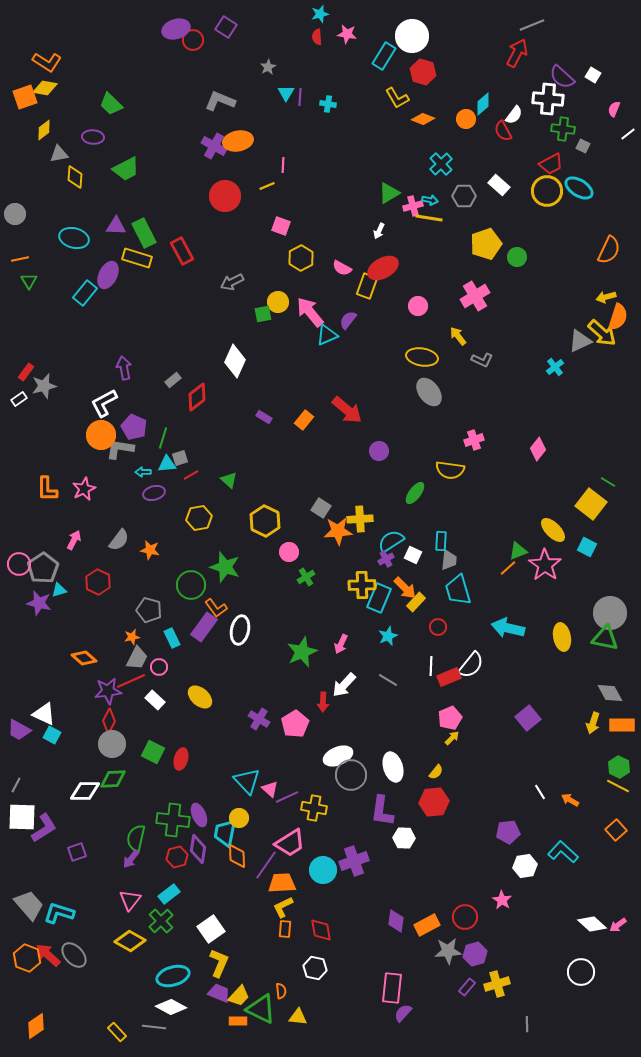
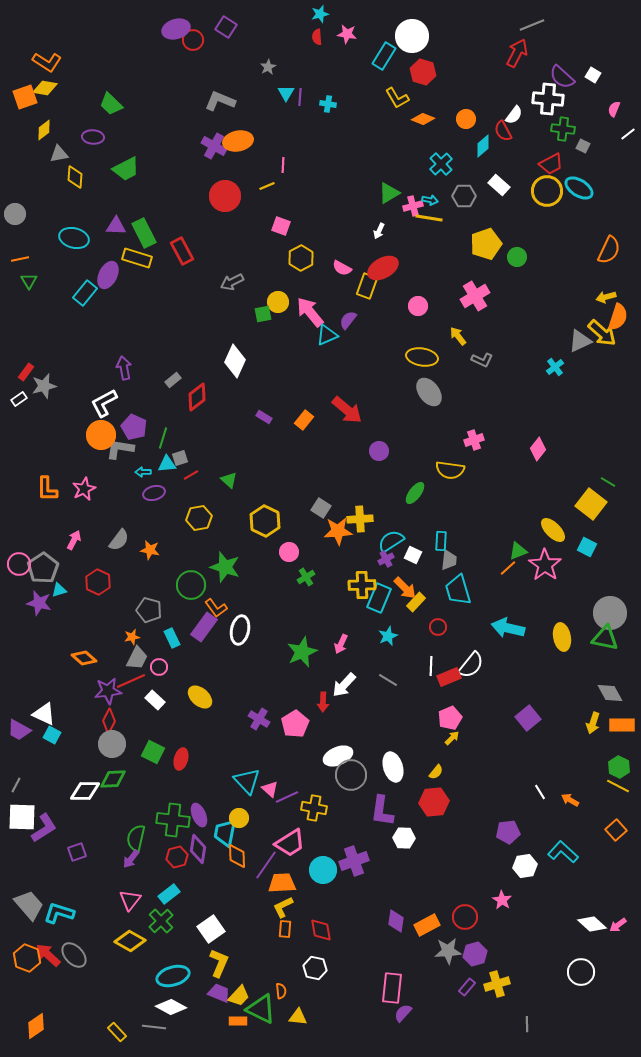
cyan diamond at (483, 104): moved 42 px down
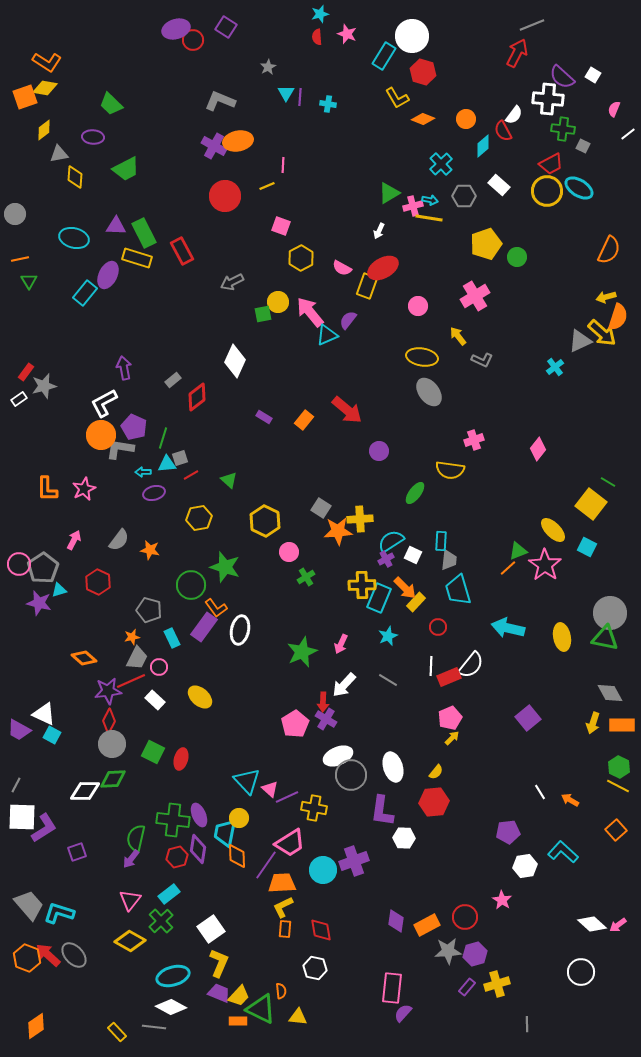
pink star at (347, 34): rotated 12 degrees clockwise
purple cross at (259, 719): moved 67 px right
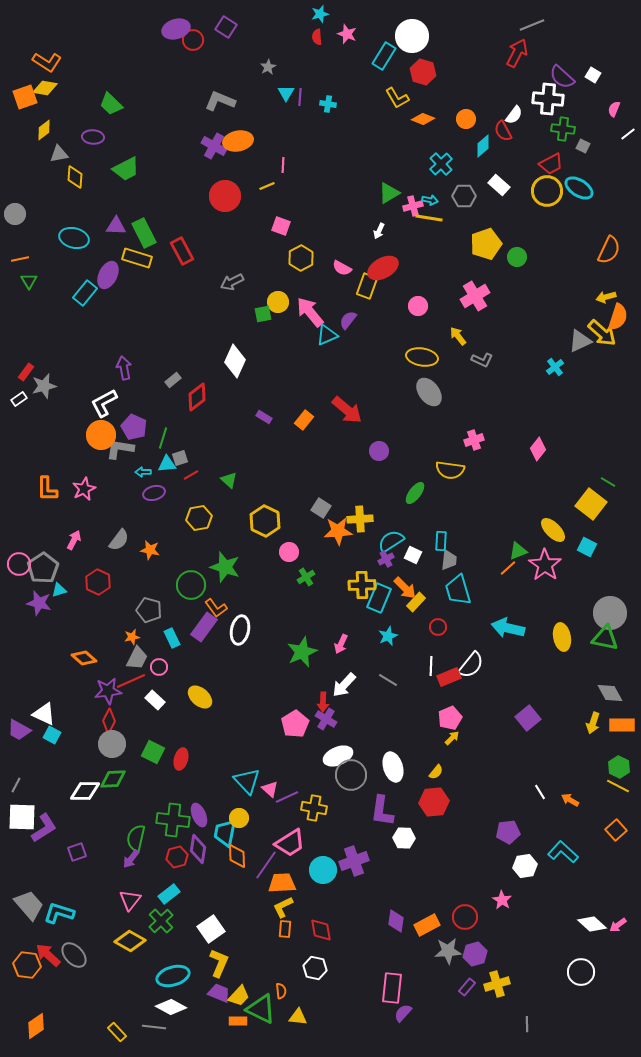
orange hexagon at (27, 958): moved 7 px down; rotated 12 degrees counterclockwise
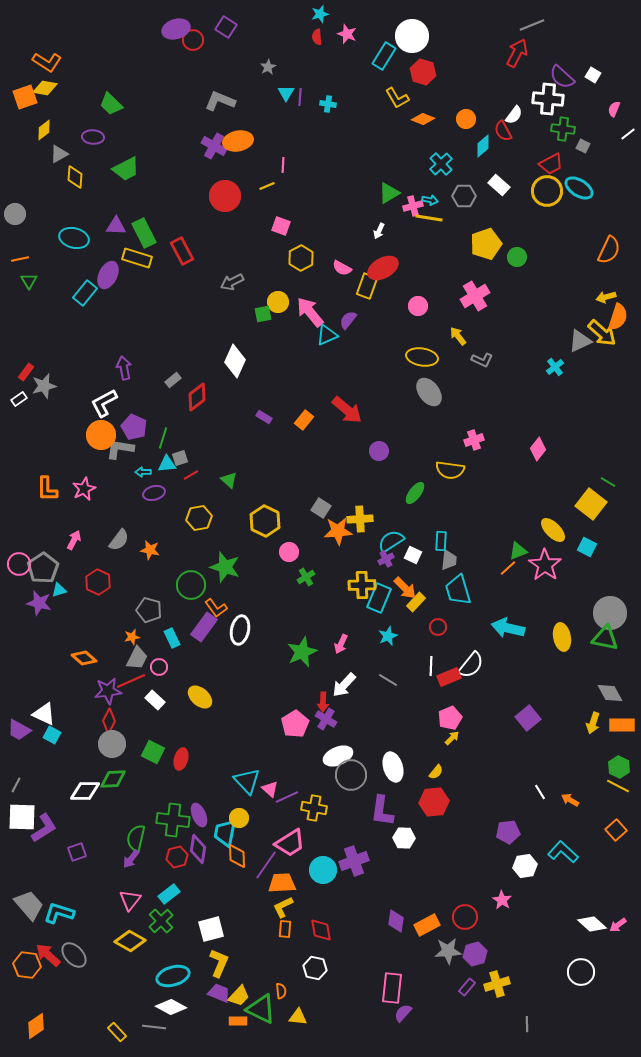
gray triangle at (59, 154): rotated 18 degrees counterclockwise
white square at (211, 929): rotated 20 degrees clockwise
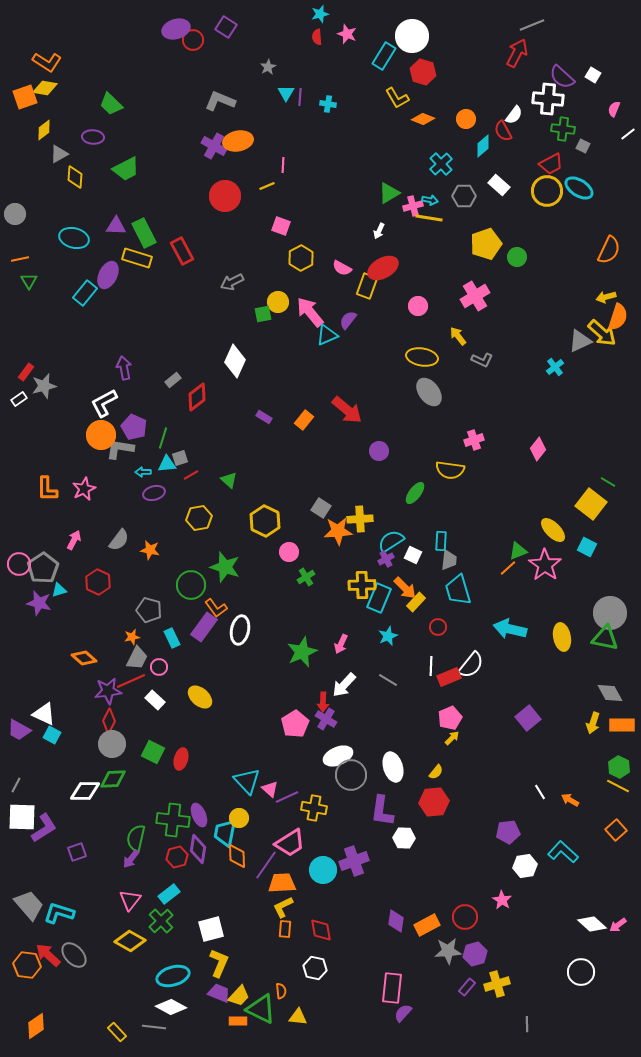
cyan arrow at (508, 628): moved 2 px right, 1 px down
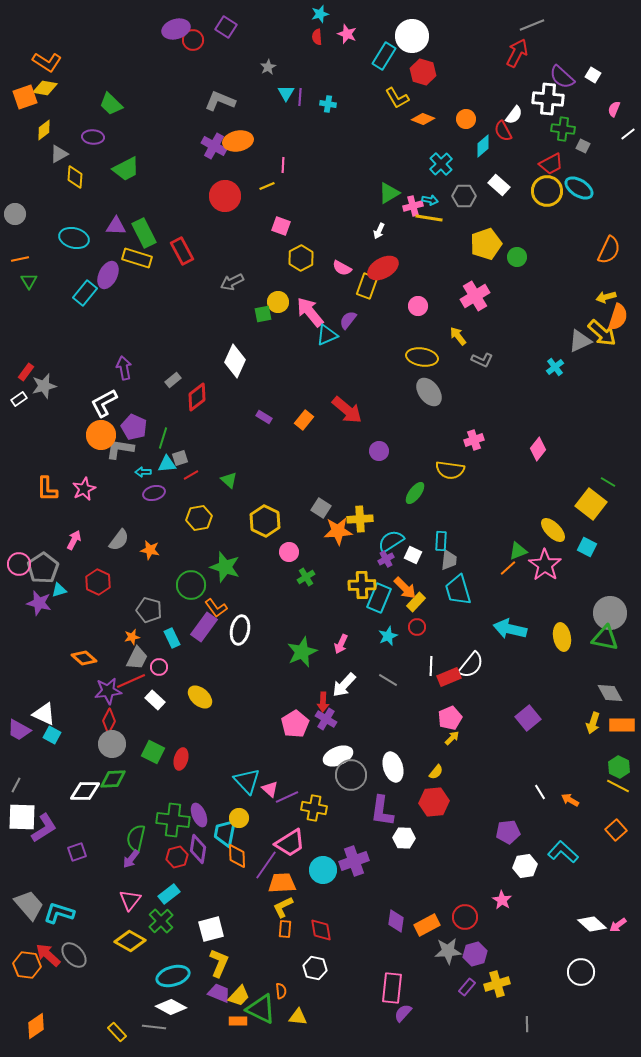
red circle at (438, 627): moved 21 px left
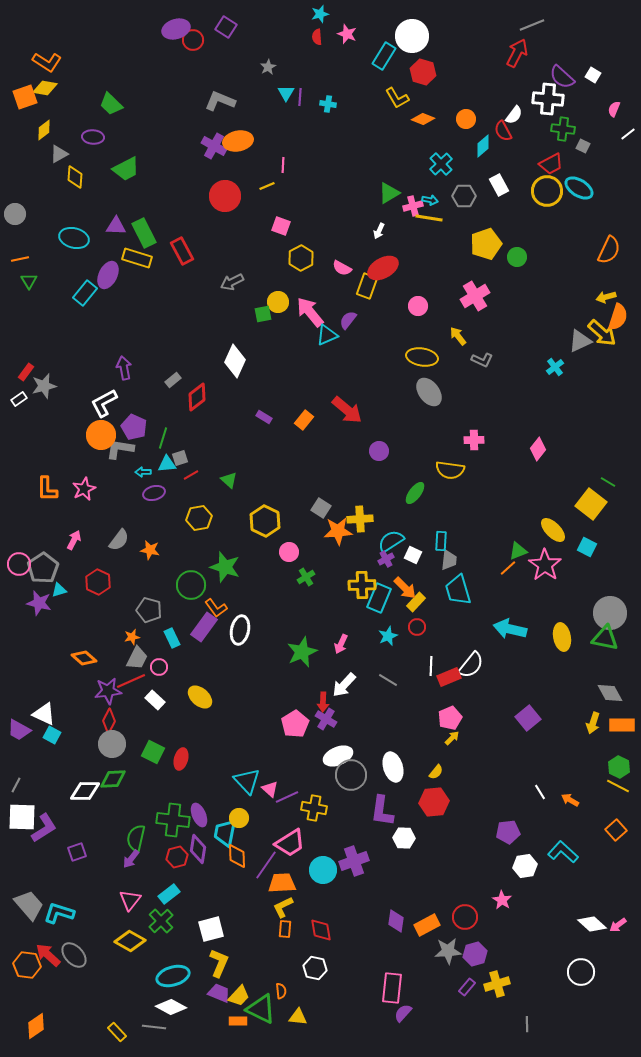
white rectangle at (499, 185): rotated 20 degrees clockwise
pink cross at (474, 440): rotated 18 degrees clockwise
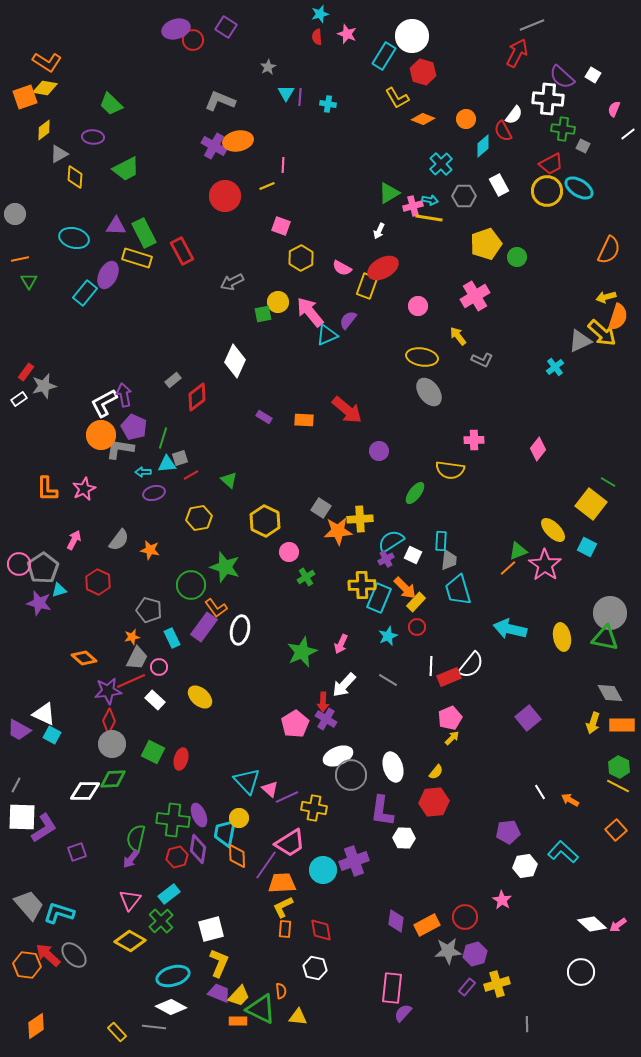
purple arrow at (124, 368): moved 27 px down
orange rectangle at (304, 420): rotated 54 degrees clockwise
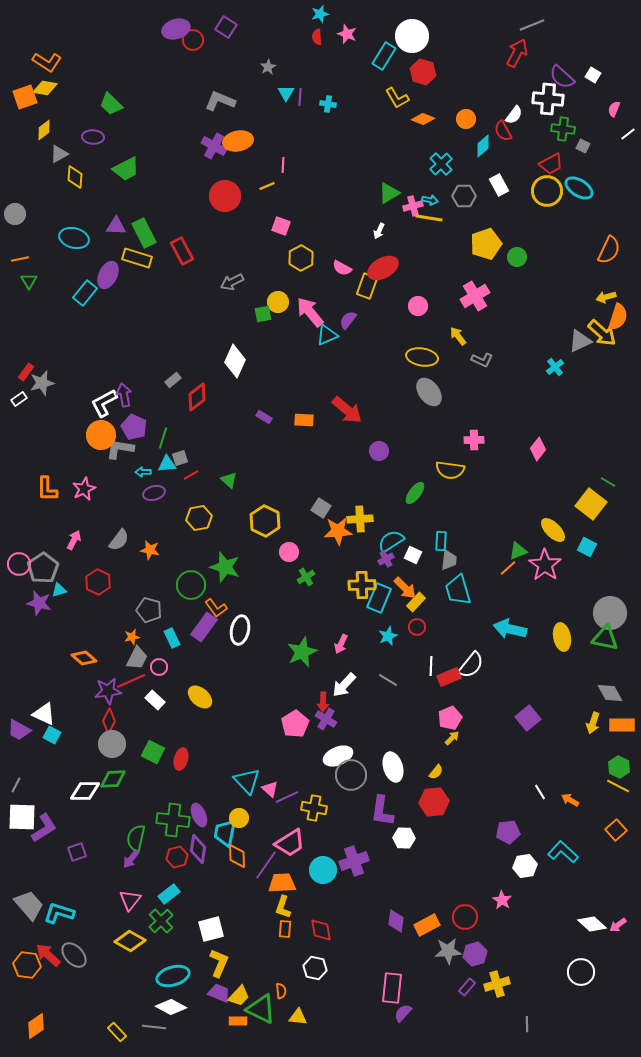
gray star at (44, 386): moved 2 px left, 3 px up
yellow L-shape at (283, 907): rotated 45 degrees counterclockwise
